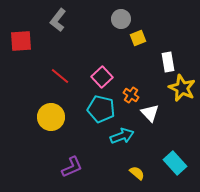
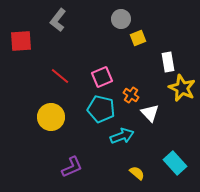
pink square: rotated 20 degrees clockwise
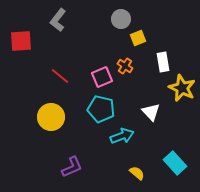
white rectangle: moved 5 px left
orange cross: moved 6 px left, 29 px up
white triangle: moved 1 px right, 1 px up
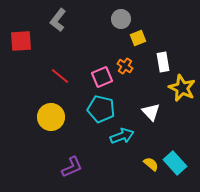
yellow semicircle: moved 14 px right, 9 px up
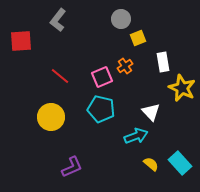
orange cross: rotated 21 degrees clockwise
cyan arrow: moved 14 px right
cyan rectangle: moved 5 px right
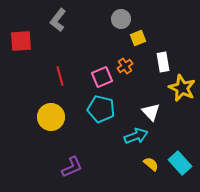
red line: rotated 36 degrees clockwise
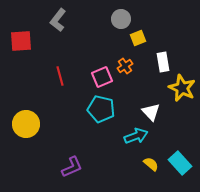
yellow circle: moved 25 px left, 7 px down
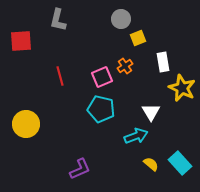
gray L-shape: rotated 25 degrees counterclockwise
white triangle: rotated 12 degrees clockwise
purple L-shape: moved 8 px right, 2 px down
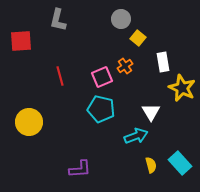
yellow square: rotated 28 degrees counterclockwise
yellow circle: moved 3 px right, 2 px up
yellow semicircle: moved 1 px down; rotated 35 degrees clockwise
purple L-shape: rotated 20 degrees clockwise
